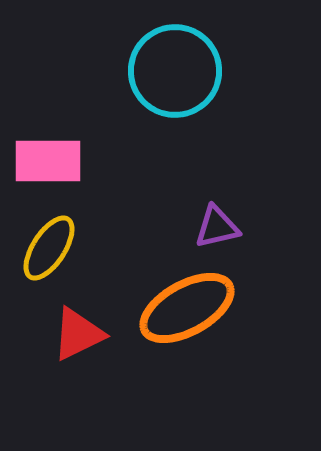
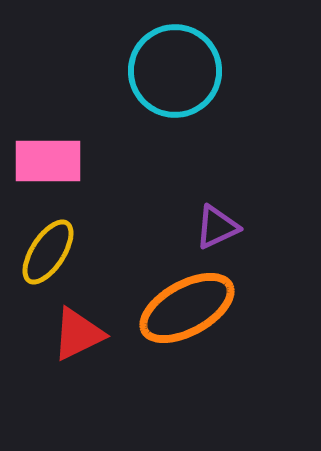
purple triangle: rotated 12 degrees counterclockwise
yellow ellipse: moved 1 px left, 4 px down
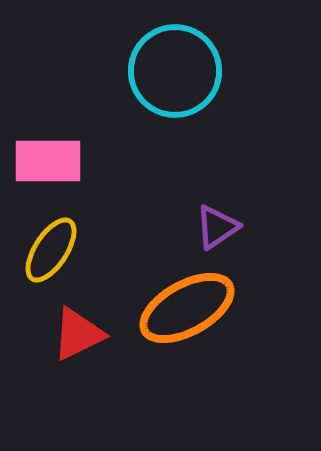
purple triangle: rotated 9 degrees counterclockwise
yellow ellipse: moved 3 px right, 2 px up
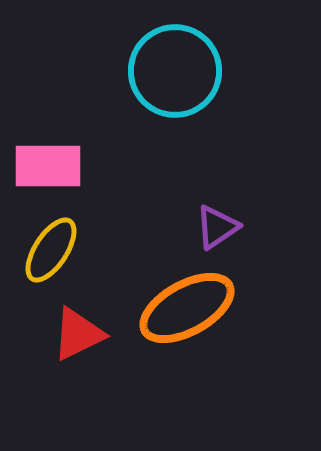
pink rectangle: moved 5 px down
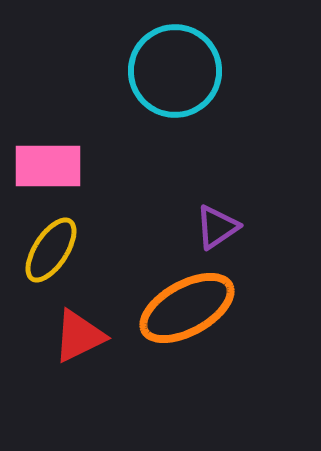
red triangle: moved 1 px right, 2 px down
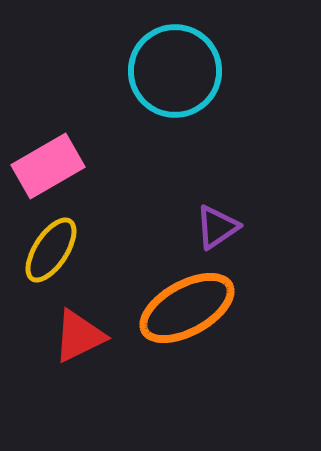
pink rectangle: rotated 30 degrees counterclockwise
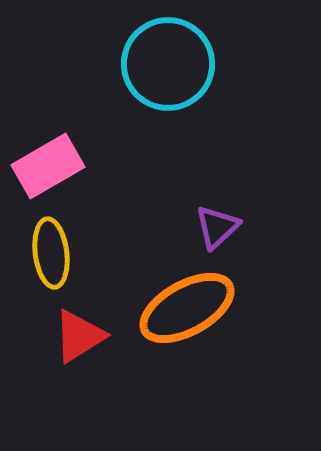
cyan circle: moved 7 px left, 7 px up
purple triangle: rotated 9 degrees counterclockwise
yellow ellipse: moved 3 px down; rotated 40 degrees counterclockwise
red triangle: rotated 6 degrees counterclockwise
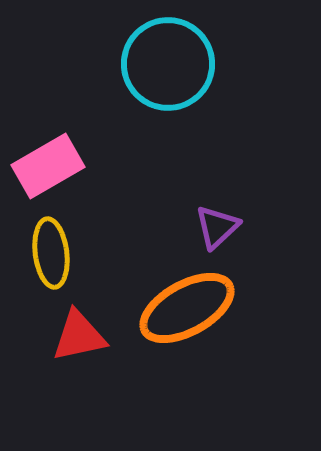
red triangle: rotated 20 degrees clockwise
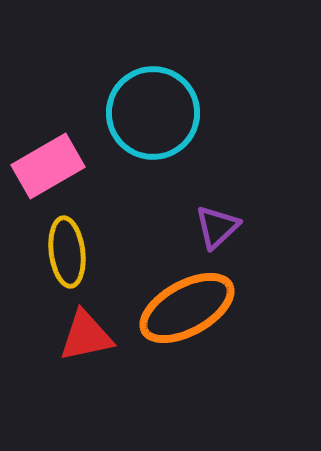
cyan circle: moved 15 px left, 49 px down
yellow ellipse: moved 16 px right, 1 px up
red triangle: moved 7 px right
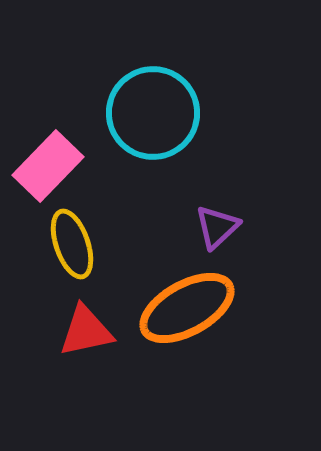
pink rectangle: rotated 16 degrees counterclockwise
yellow ellipse: moved 5 px right, 8 px up; rotated 12 degrees counterclockwise
red triangle: moved 5 px up
